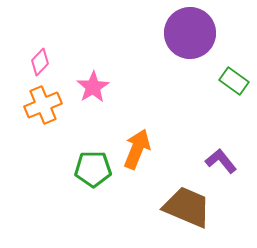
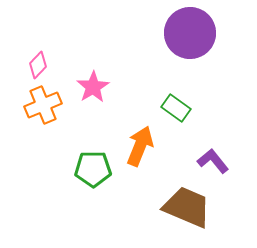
pink diamond: moved 2 px left, 3 px down
green rectangle: moved 58 px left, 27 px down
orange arrow: moved 3 px right, 3 px up
purple L-shape: moved 8 px left
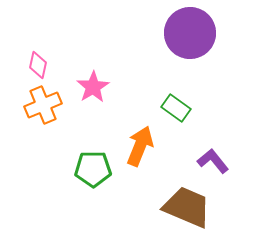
pink diamond: rotated 32 degrees counterclockwise
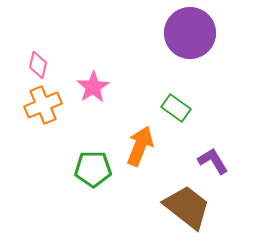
purple L-shape: rotated 8 degrees clockwise
brown trapezoid: rotated 15 degrees clockwise
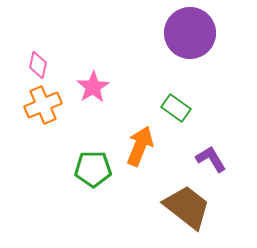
purple L-shape: moved 2 px left, 2 px up
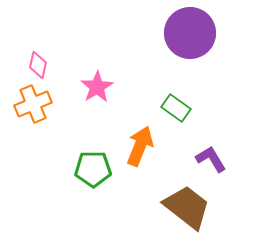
pink star: moved 4 px right
orange cross: moved 10 px left, 1 px up
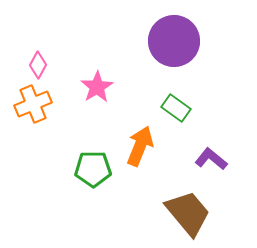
purple circle: moved 16 px left, 8 px down
pink diamond: rotated 16 degrees clockwise
purple L-shape: rotated 20 degrees counterclockwise
brown trapezoid: moved 1 px right, 6 px down; rotated 12 degrees clockwise
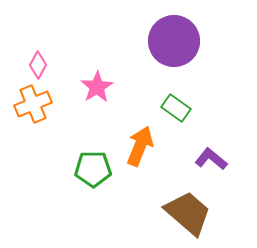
brown trapezoid: rotated 9 degrees counterclockwise
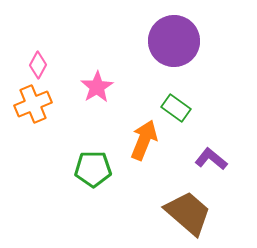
orange arrow: moved 4 px right, 6 px up
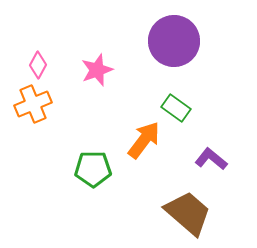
pink star: moved 17 px up; rotated 12 degrees clockwise
orange arrow: rotated 15 degrees clockwise
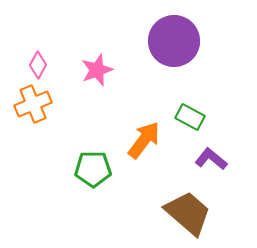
green rectangle: moved 14 px right, 9 px down; rotated 8 degrees counterclockwise
